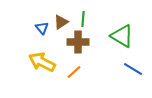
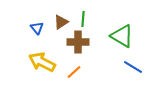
blue triangle: moved 5 px left
blue line: moved 2 px up
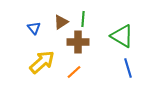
blue triangle: moved 3 px left
yellow arrow: rotated 112 degrees clockwise
blue line: moved 5 px left, 1 px down; rotated 42 degrees clockwise
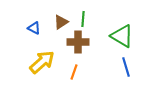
blue triangle: rotated 24 degrees counterclockwise
blue line: moved 2 px left, 1 px up
orange line: rotated 28 degrees counterclockwise
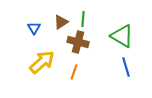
blue triangle: rotated 32 degrees clockwise
brown cross: rotated 15 degrees clockwise
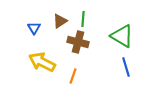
brown triangle: moved 1 px left, 1 px up
yellow arrow: rotated 112 degrees counterclockwise
orange line: moved 1 px left, 4 px down
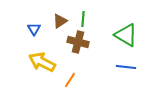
blue triangle: moved 1 px down
green triangle: moved 4 px right, 1 px up
blue line: rotated 66 degrees counterclockwise
orange line: moved 3 px left, 4 px down; rotated 14 degrees clockwise
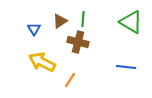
green triangle: moved 5 px right, 13 px up
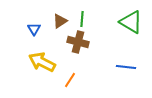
green line: moved 1 px left
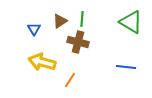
yellow arrow: rotated 12 degrees counterclockwise
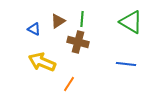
brown triangle: moved 2 px left
blue triangle: rotated 32 degrees counterclockwise
yellow arrow: rotated 8 degrees clockwise
blue line: moved 3 px up
orange line: moved 1 px left, 4 px down
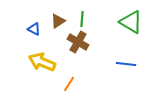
brown cross: rotated 15 degrees clockwise
